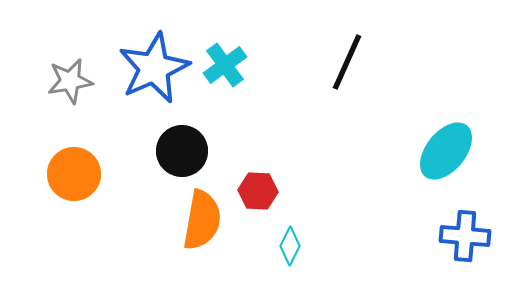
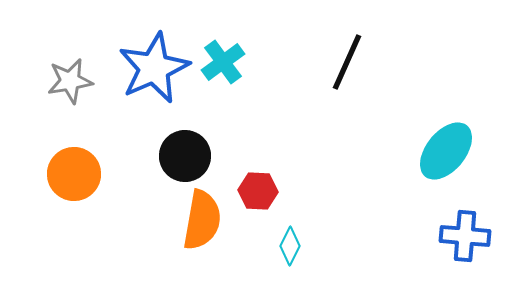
cyan cross: moved 2 px left, 3 px up
black circle: moved 3 px right, 5 px down
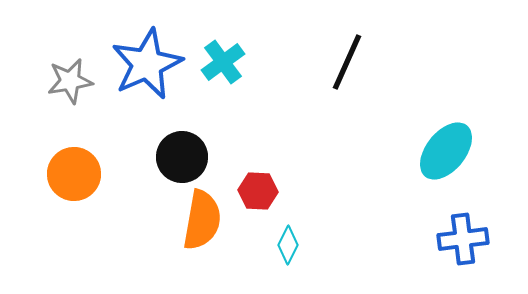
blue star: moved 7 px left, 4 px up
black circle: moved 3 px left, 1 px down
blue cross: moved 2 px left, 3 px down; rotated 12 degrees counterclockwise
cyan diamond: moved 2 px left, 1 px up
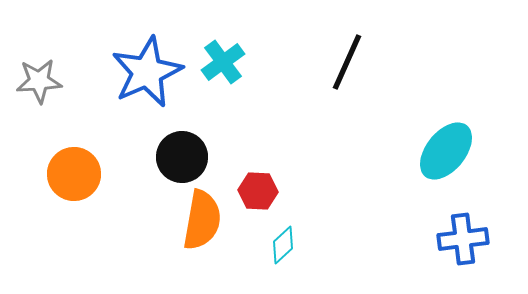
blue star: moved 8 px down
gray star: moved 31 px left; rotated 6 degrees clockwise
cyan diamond: moved 5 px left; rotated 21 degrees clockwise
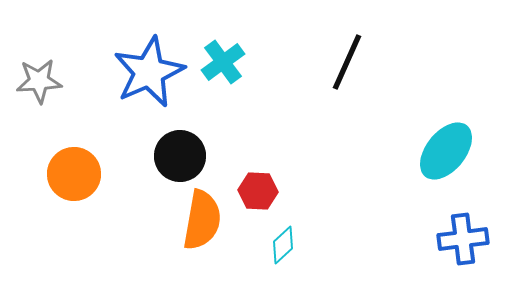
blue star: moved 2 px right
black circle: moved 2 px left, 1 px up
